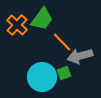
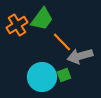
orange cross: rotated 15 degrees clockwise
green square: moved 2 px down
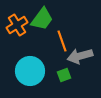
orange line: moved 1 px up; rotated 25 degrees clockwise
cyan circle: moved 12 px left, 6 px up
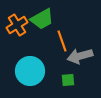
green trapezoid: rotated 25 degrees clockwise
green square: moved 4 px right, 5 px down; rotated 16 degrees clockwise
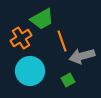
orange cross: moved 4 px right, 13 px down
gray arrow: moved 2 px right
green square: rotated 24 degrees counterclockwise
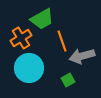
cyan circle: moved 1 px left, 3 px up
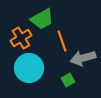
gray arrow: moved 1 px right, 2 px down
